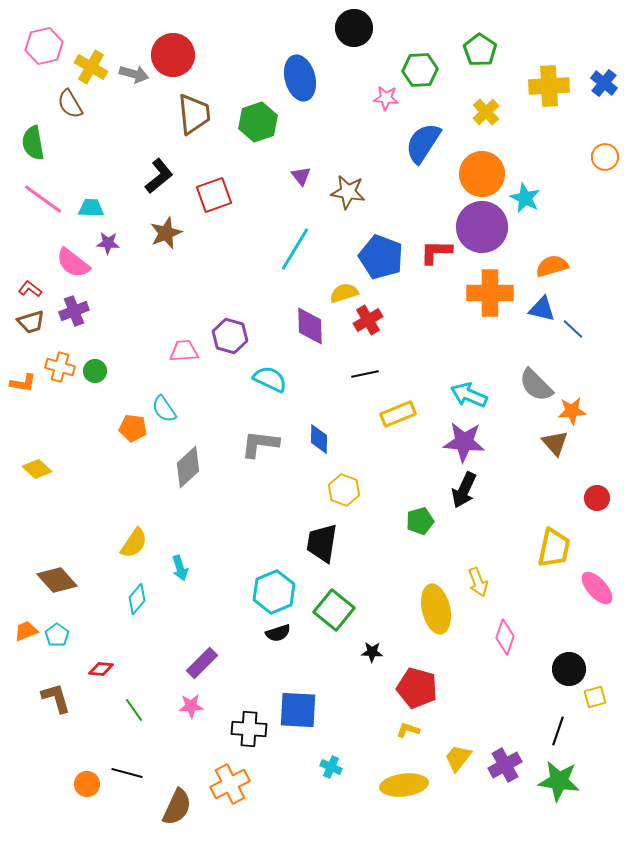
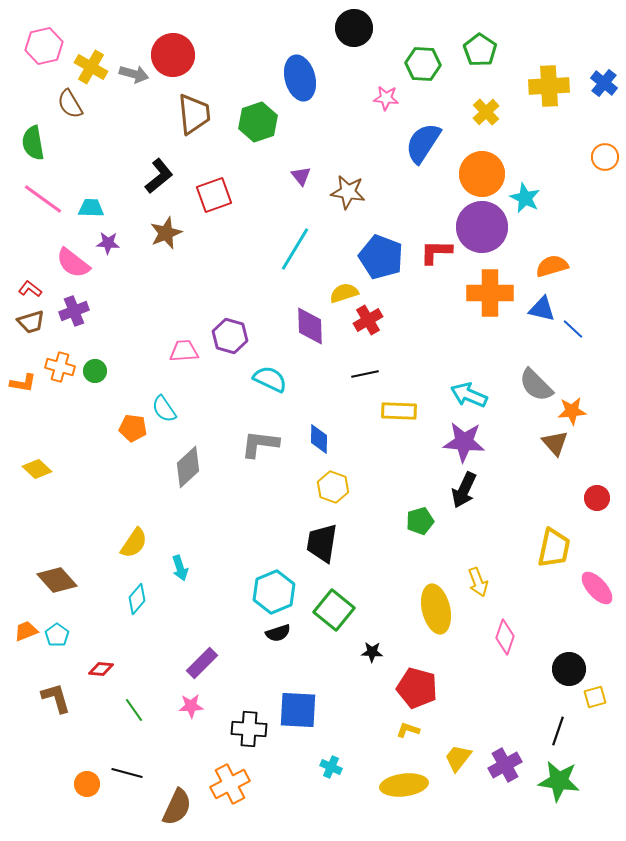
green hexagon at (420, 70): moved 3 px right, 6 px up; rotated 8 degrees clockwise
yellow rectangle at (398, 414): moved 1 px right, 3 px up; rotated 24 degrees clockwise
yellow hexagon at (344, 490): moved 11 px left, 3 px up
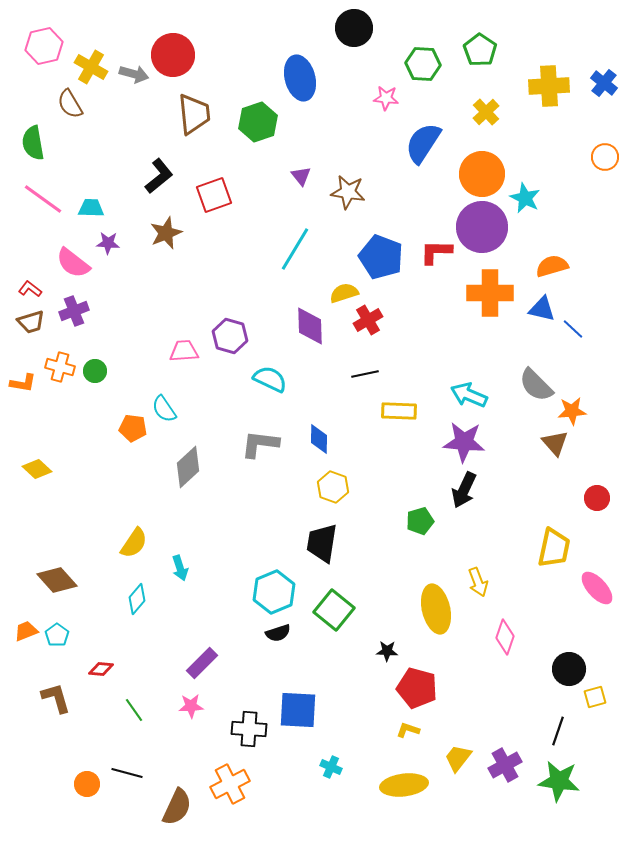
black star at (372, 652): moved 15 px right, 1 px up
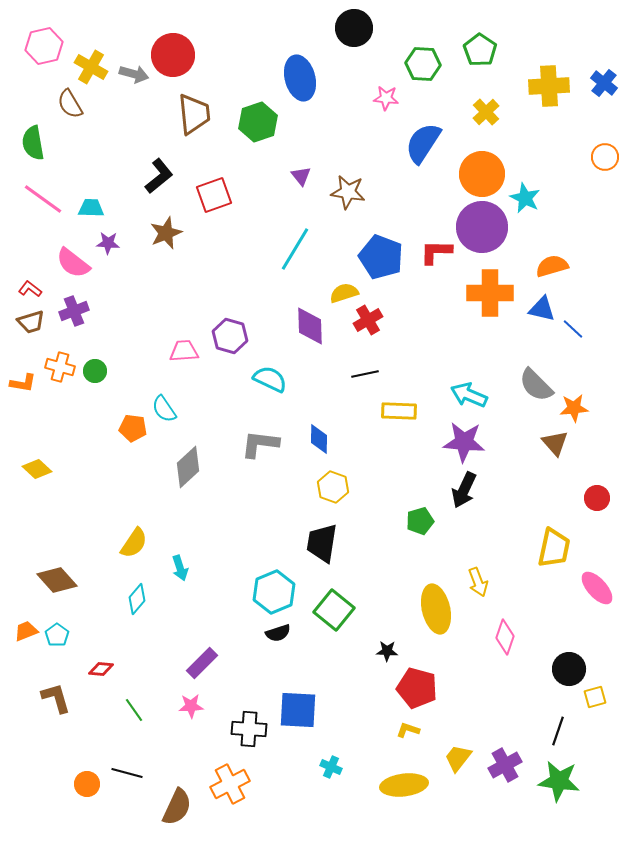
orange star at (572, 411): moved 2 px right, 3 px up
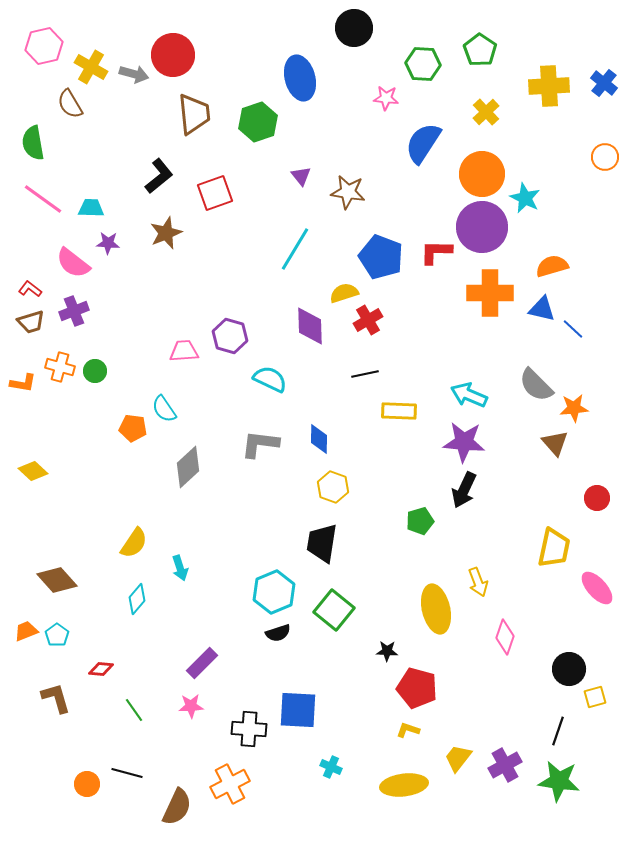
red square at (214, 195): moved 1 px right, 2 px up
yellow diamond at (37, 469): moved 4 px left, 2 px down
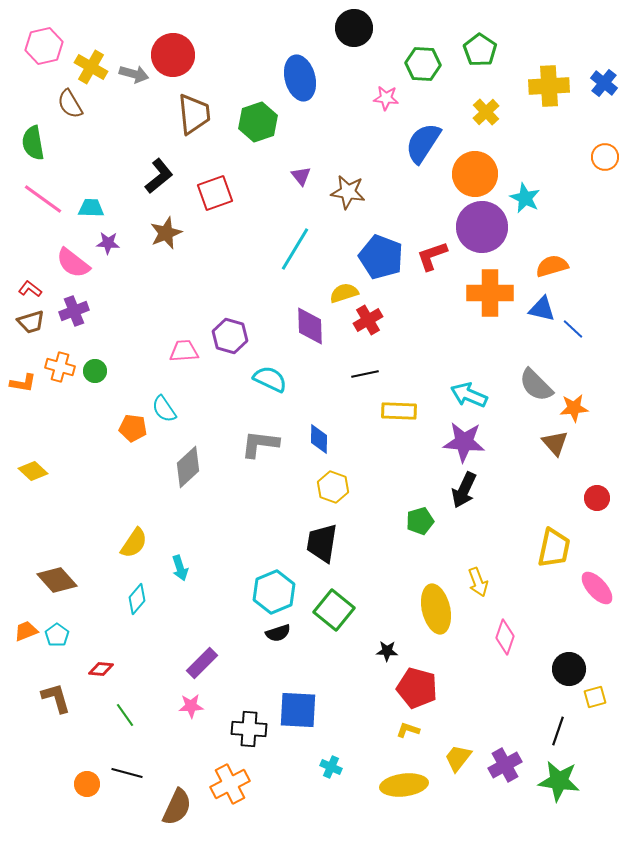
orange circle at (482, 174): moved 7 px left
red L-shape at (436, 252): moved 4 px left, 4 px down; rotated 20 degrees counterclockwise
green line at (134, 710): moved 9 px left, 5 px down
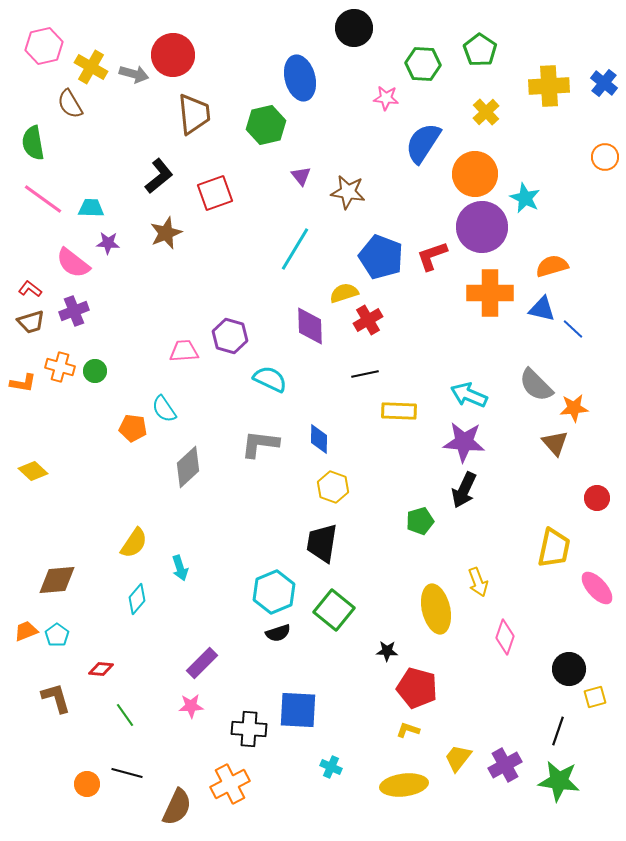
green hexagon at (258, 122): moved 8 px right, 3 px down; rotated 6 degrees clockwise
brown diamond at (57, 580): rotated 54 degrees counterclockwise
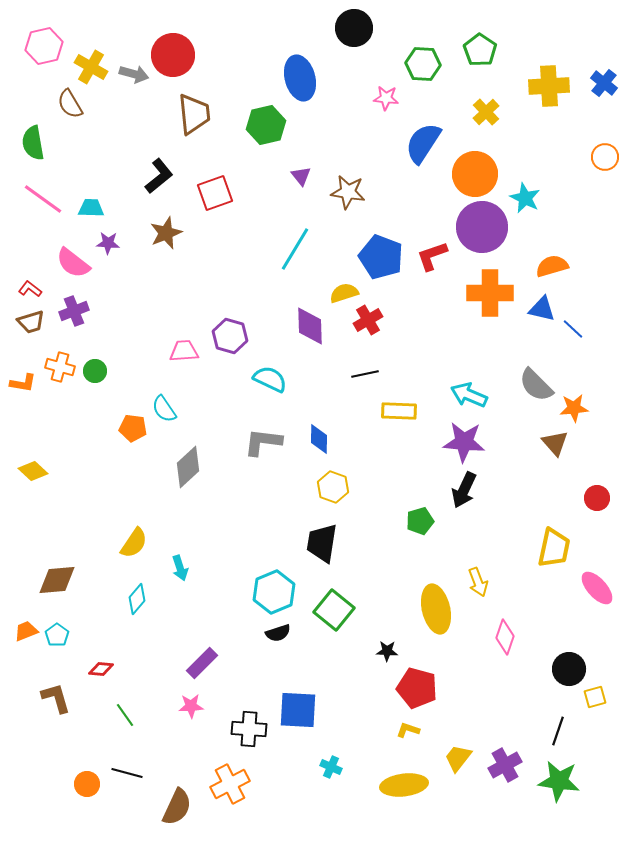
gray L-shape at (260, 444): moved 3 px right, 2 px up
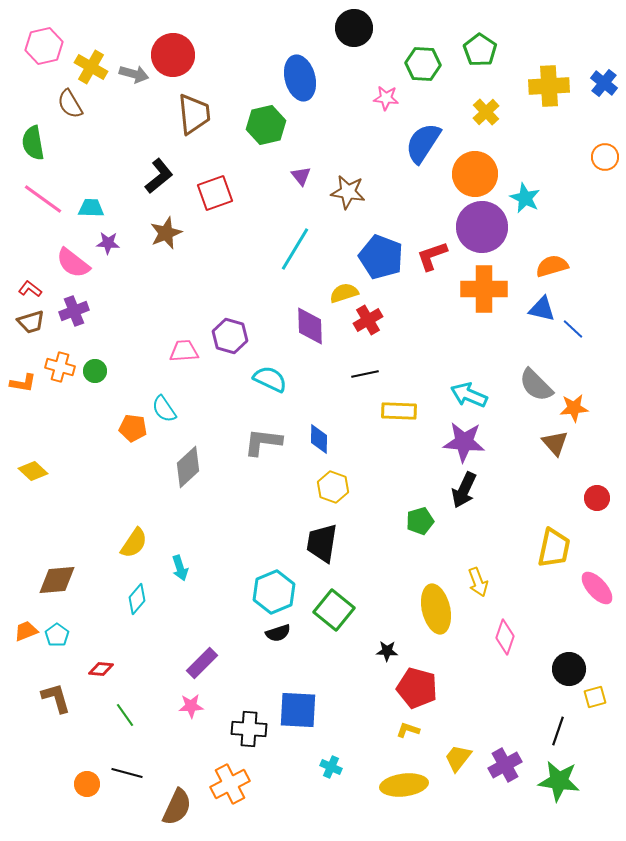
orange cross at (490, 293): moved 6 px left, 4 px up
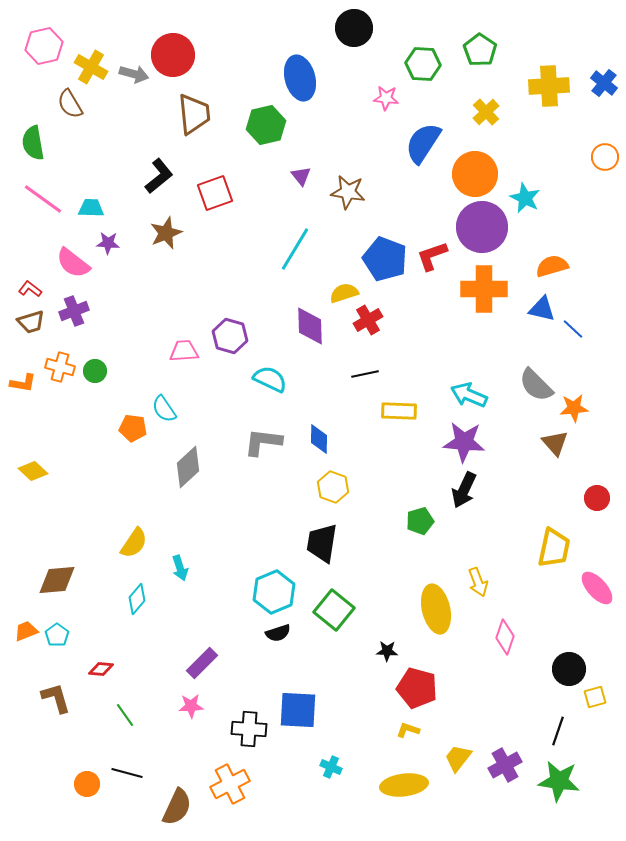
blue pentagon at (381, 257): moved 4 px right, 2 px down
